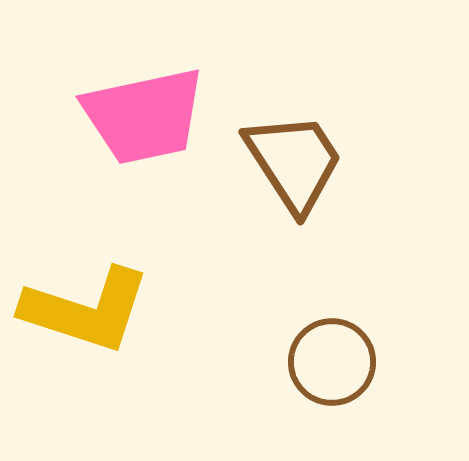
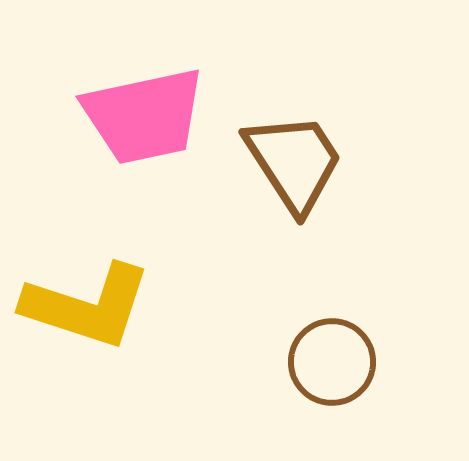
yellow L-shape: moved 1 px right, 4 px up
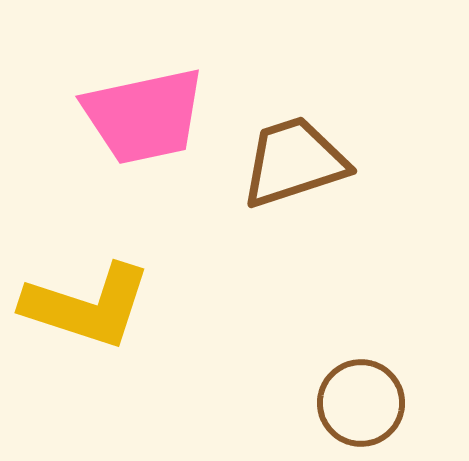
brown trapezoid: rotated 75 degrees counterclockwise
brown circle: moved 29 px right, 41 px down
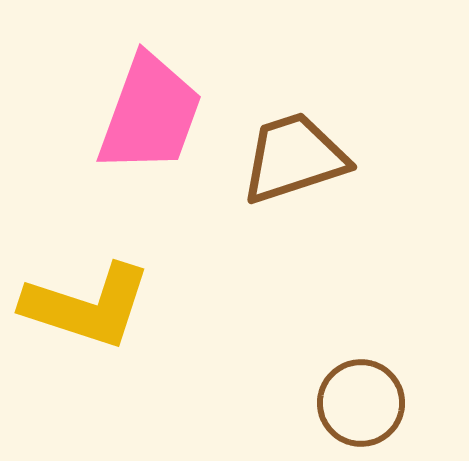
pink trapezoid: moved 6 px right, 2 px up; rotated 58 degrees counterclockwise
brown trapezoid: moved 4 px up
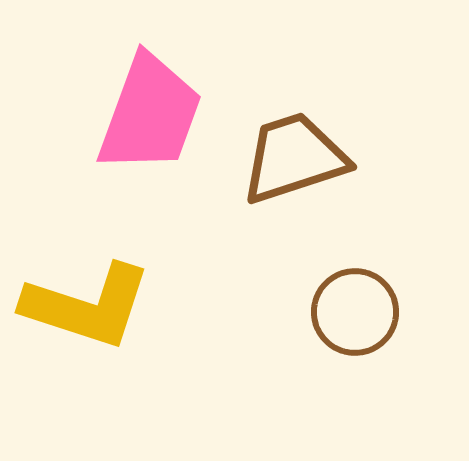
brown circle: moved 6 px left, 91 px up
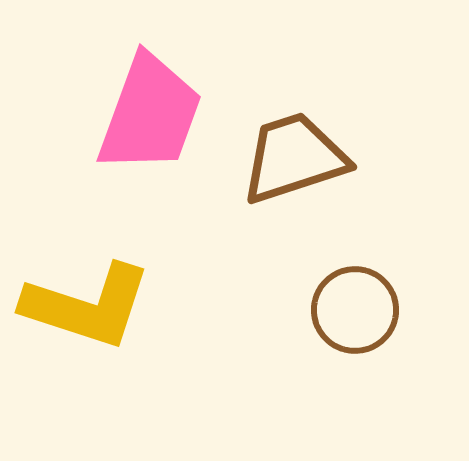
brown circle: moved 2 px up
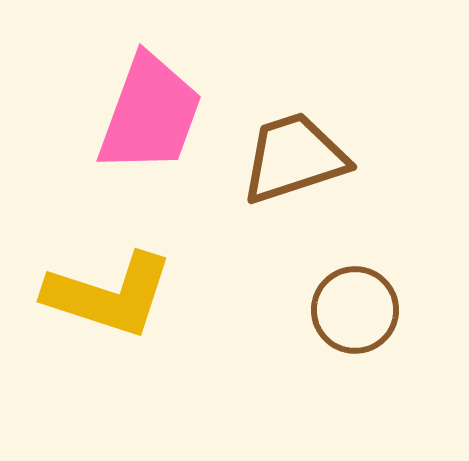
yellow L-shape: moved 22 px right, 11 px up
